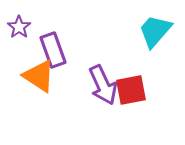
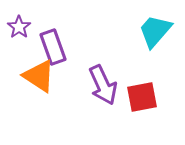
purple rectangle: moved 3 px up
red square: moved 11 px right, 7 px down
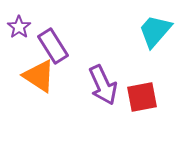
purple rectangle: moved 1 px up; rotated 12 degrees counterclockwise
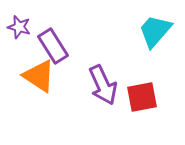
purple star: rotated 20 degrees counterclockwise
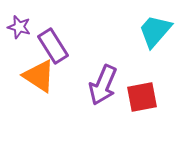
purple arrow: rotated 48 degrees clockwise
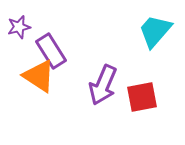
purple star: rotated 30 degrees counterclockwise
purple rectangle: moved 2 px left, 5 px down
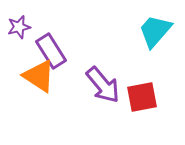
purple arrow: rotated 63 degrees counterclockwise
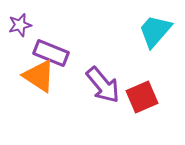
purple star: moved 1 px right, 2 px up
purple rectangle: moved 2 px down; rotated 36 degrees counterclockwise
red square: rotated 12 degrees counterclockwise
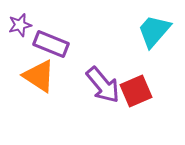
cyan trapezoid: moved 1 px left
purple rectangle: moved 9 px up
red square: moved 6 px left, 6 px up
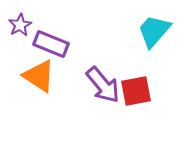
purple star: rotated 15 degrees counterclockwise
red square: rotated 12 degrees clockwise
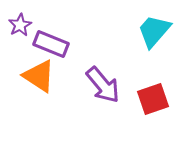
red square: moved 17 px right, 8 px down; rotated 8 degrees counterclockwise
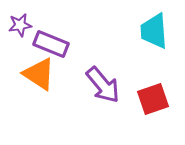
purple star: rotated 20 degrees clockwise
cyan trapezoid: rotated 45 degrees counterclockwise
orange triangle: moved 2 px up
